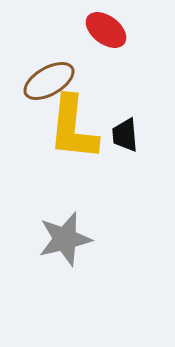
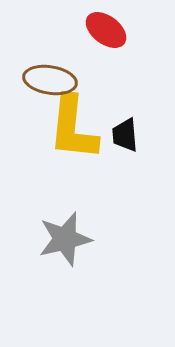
brown ellipse: moved 1 px right, 1 px up; rotated 39 degrees clockwise
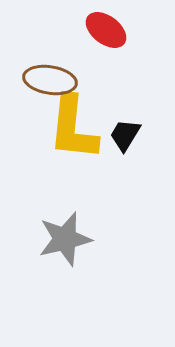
black trapezoid: rotated 36 degrees clockwise
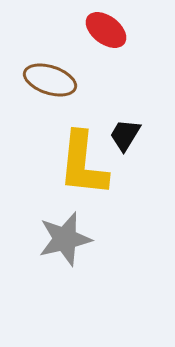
brown ellipse: rotated 9 degrees clockwise
yellow L-shape: moved 10 px right, 36 px down
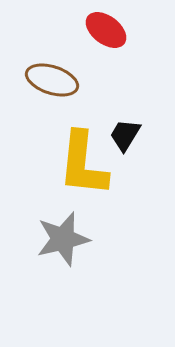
brown ellipse: moved 2 px right
gray star: moved 2 px left
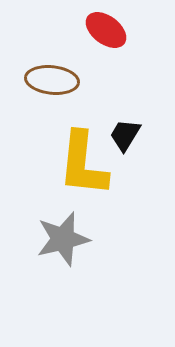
brown ellipse: rotated 12 degrees counterclockwise
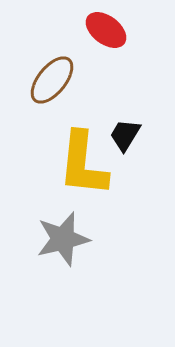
brown ellipse: rotated 57 degrees counterclockwise
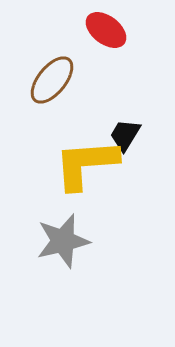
yellow L-shape: moved 3 px right; rotated 80 degrees clockwise
gray star: moved 2 px down
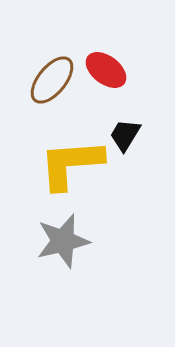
red ellipse: moved 40 px down
yellow L-shape: moved 15 px left
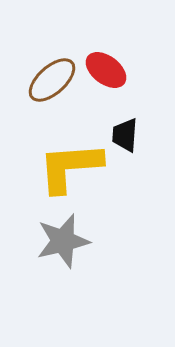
brown ellipse: rotated 9 degrees clockwise
black trapezoid: rotated 27 degrees counterclockwise
yellow L-shape: moved 1 px left, 3 px down
